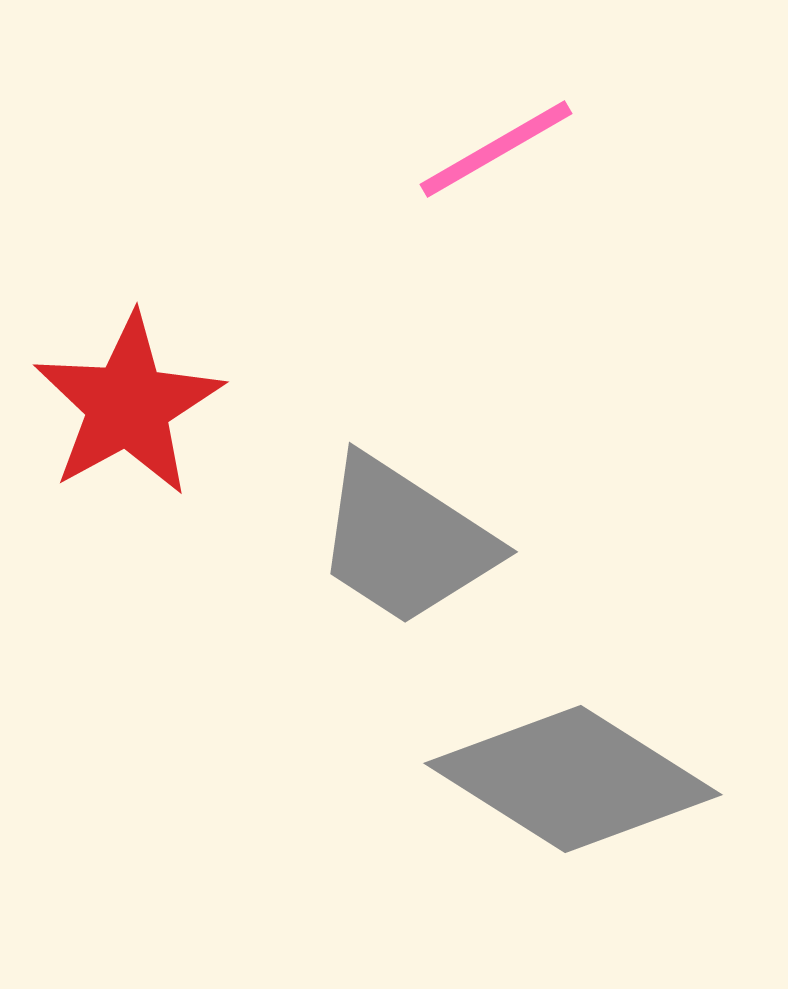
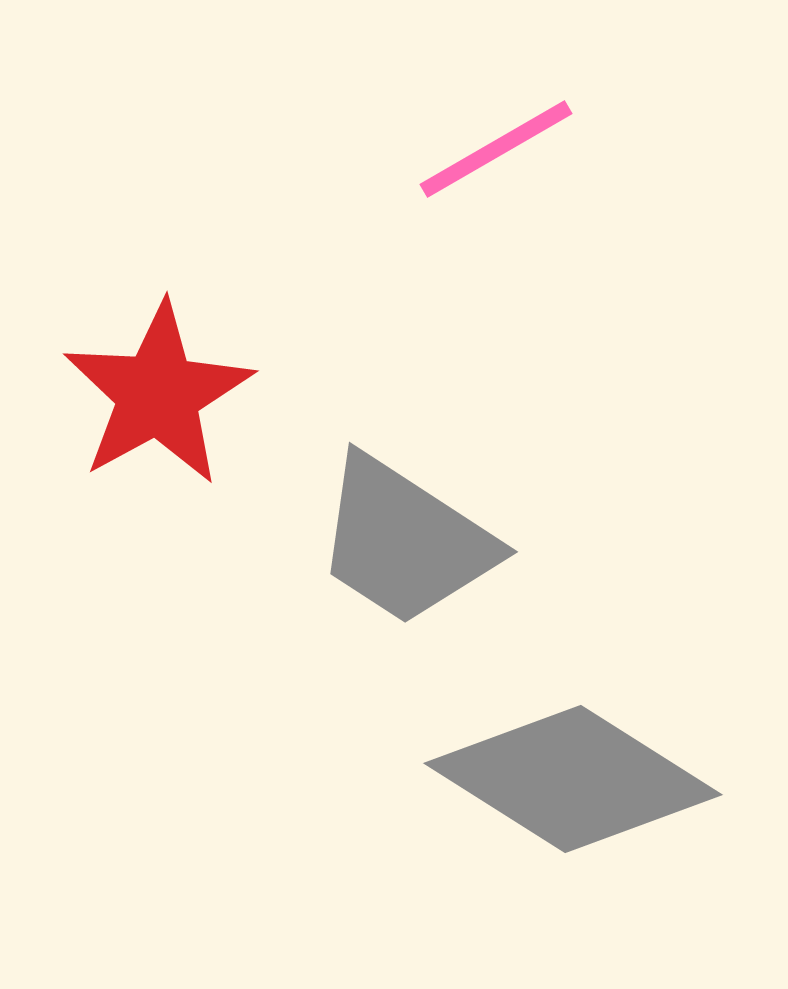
red star: moved 30 px right, 11 px up
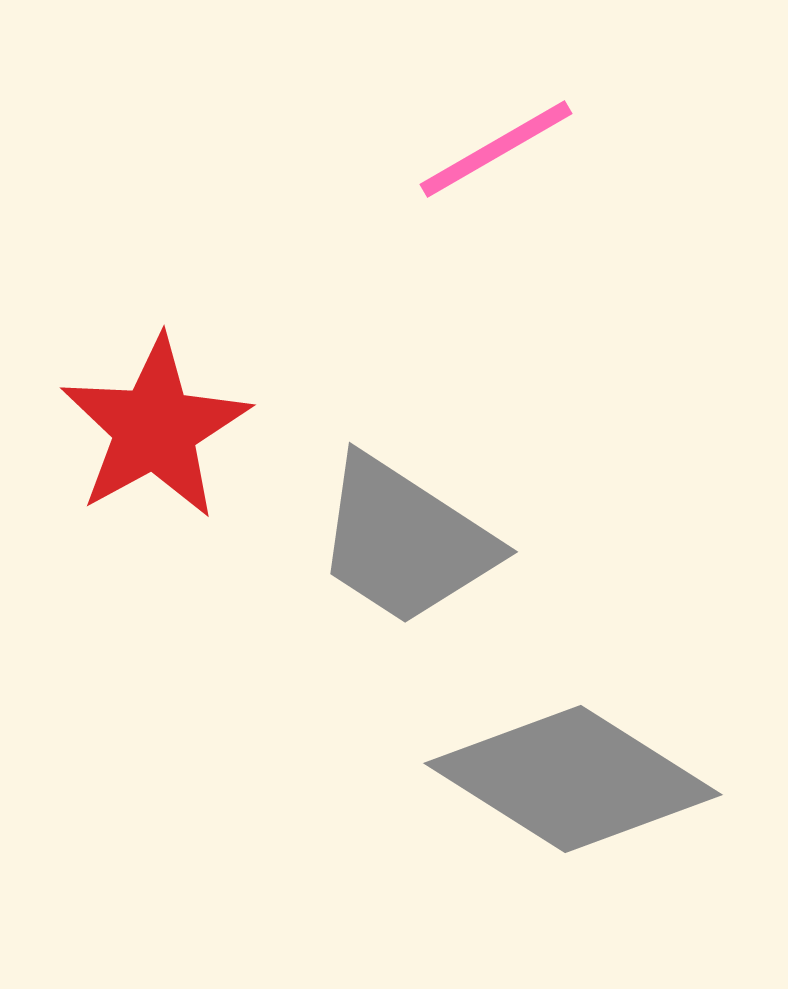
red star: moved 3 px left, 34 px down
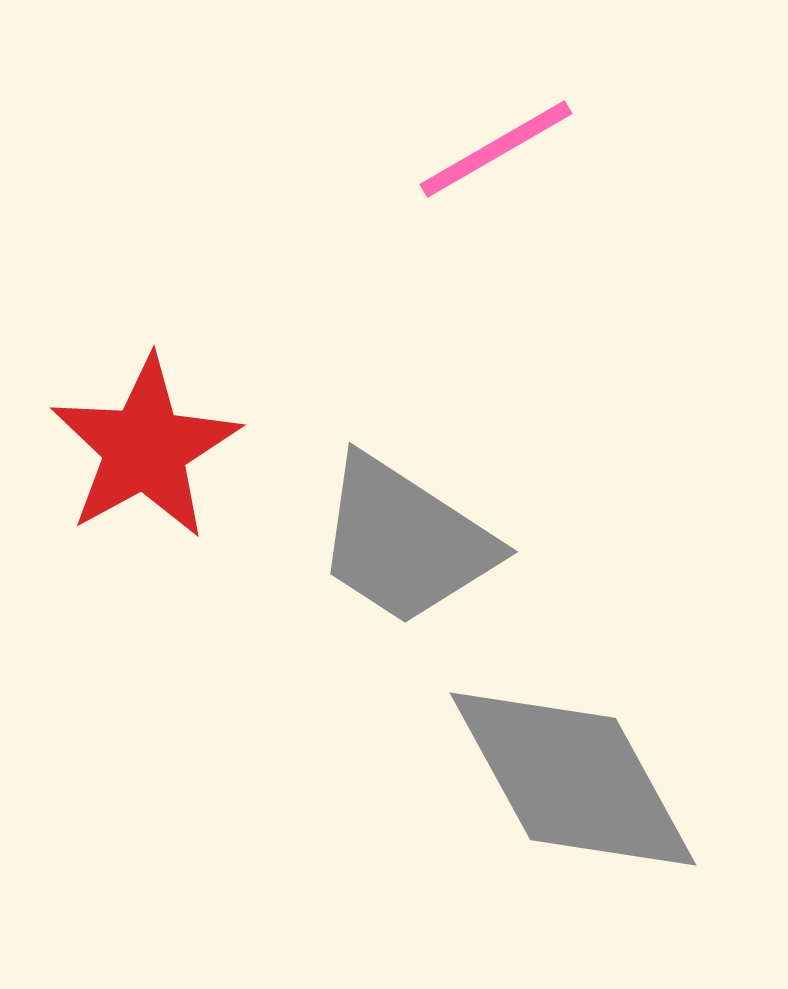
red star: moved 10 px left, 20 px down
gray diamond: rotated 29 degrees clockwise
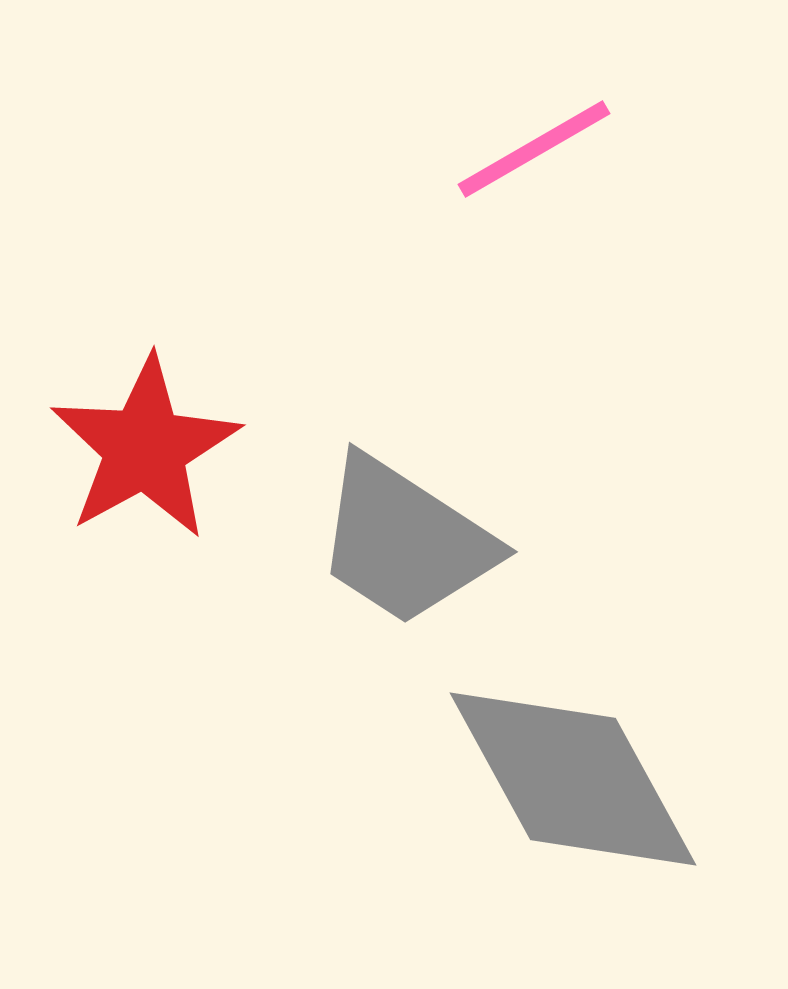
pink line: moved 38 px right
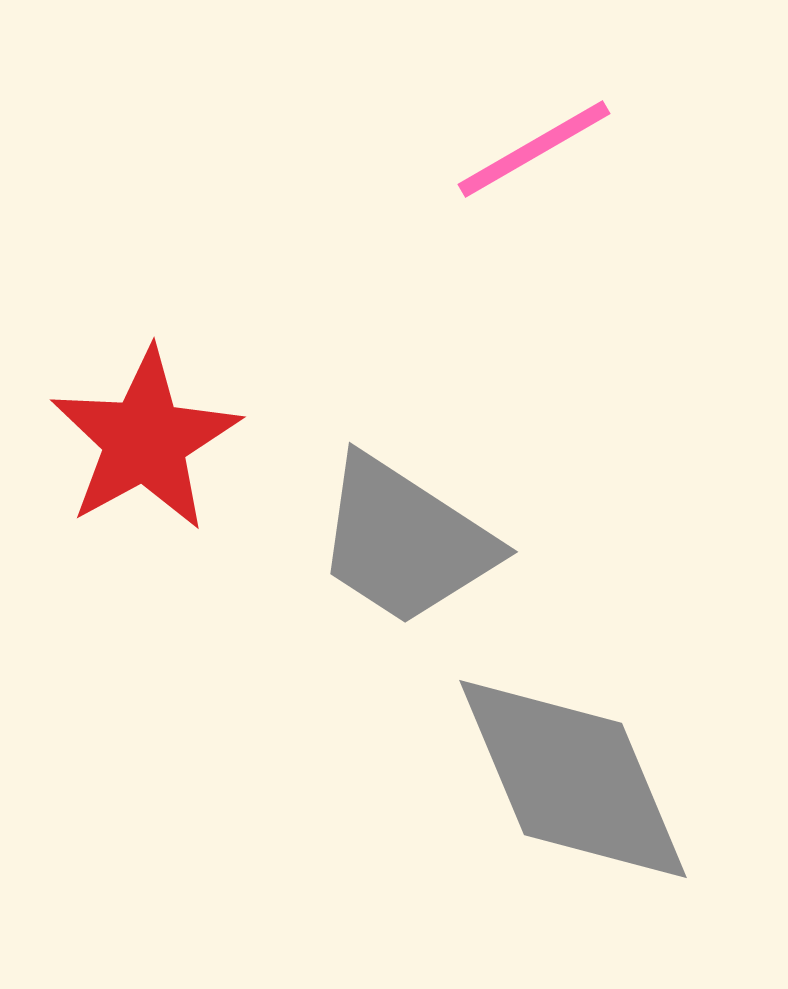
red star: moved 8 px up
gray diamond: rotated 6 degrees clockwise
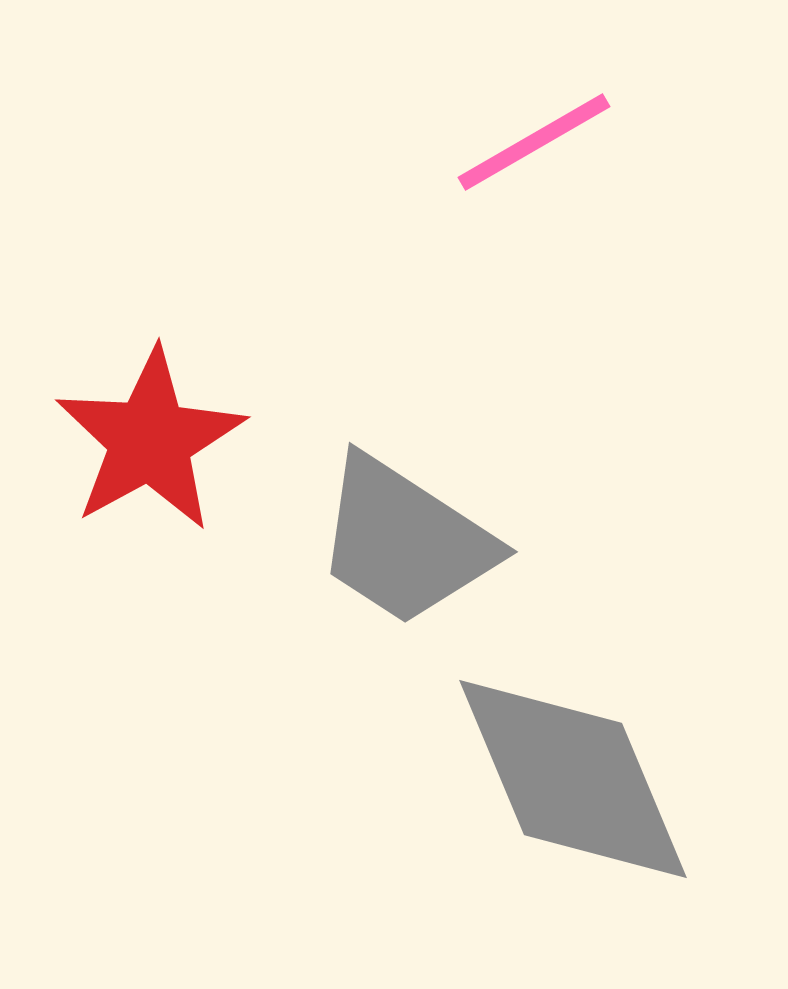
pink line: moved 7 px up
red star: moved 5 px right
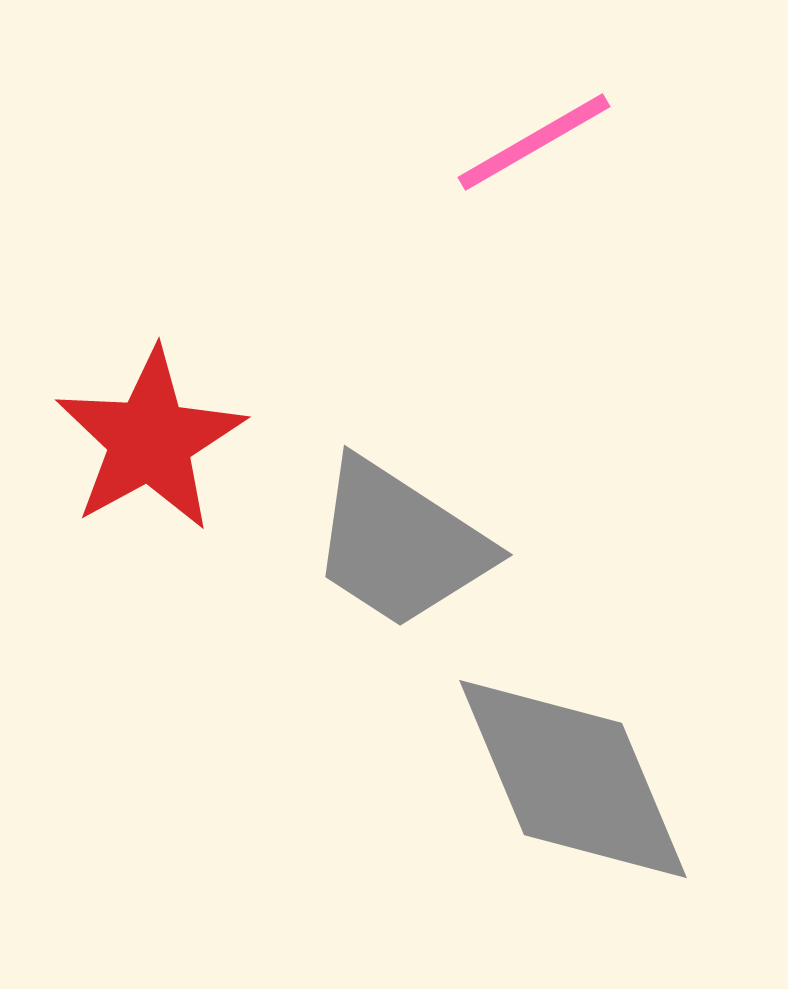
gray trapezoid: moved 5 px left, 3 px down
